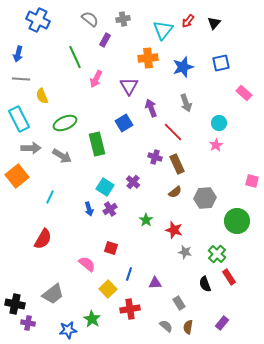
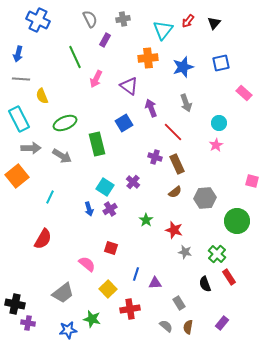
gray semicircle at (90, 19): rotated 24 degrees clockwise
purple triangle at (129, 86): rotated 24 degrees counterclockwise
blue line at (129, 274): moved 7 px right
gray trapezoid at (53, 294): moved 10 px right, 1 px up
green star at (92, 319): rotated 18 degrees counterclockwise
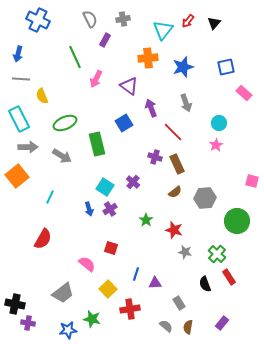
blue square at (221, 63): moved 5 px right, 4 px down
gray arrow at (31, 148): moved 3 px left, 1 px up
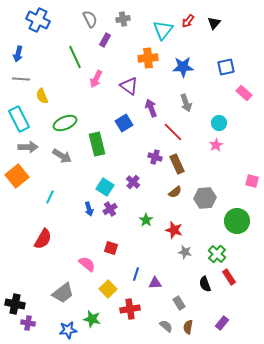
blue star at (183, 67): rotated 15 degrees clockwise
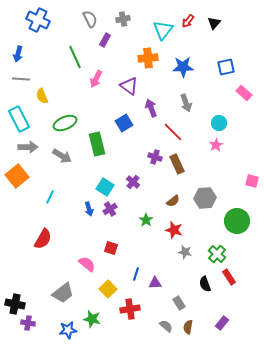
brown semicircle at (175, 192): moved 2 px left, 9 px down
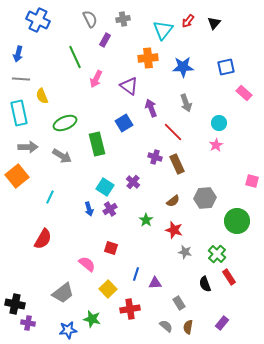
cyan rectangle at (19, 119): moved 6 px up; rotated 15 degrees clockwise
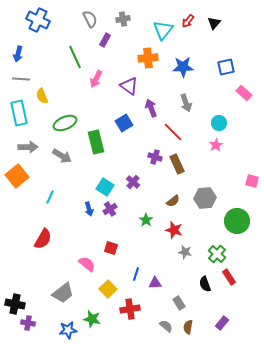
green rectangle at (97, 144): moved 1 px left, 2 px up
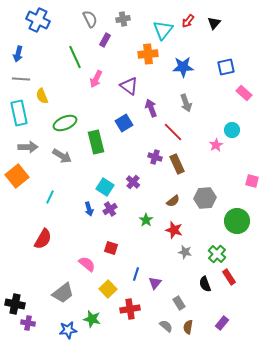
orange cross at (148, 58): moved 4 px up
cyan circle at (219, 123): moved 13 px right, 7 px down
purple triangle at (155, 283): rotated 48 degrees counterclockwise
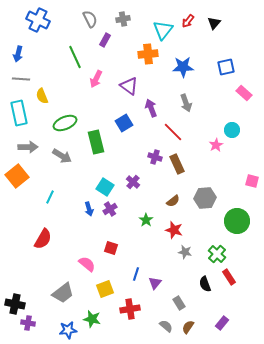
yellow square at (108, 289): moved 3 px left; rotated 24 degrees clockwise
brown semicircle at (188, 327): rotated 24 degrees clockwise
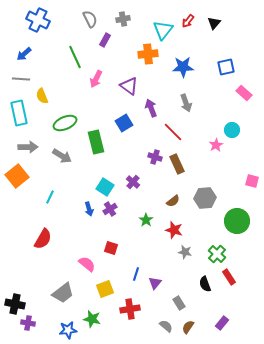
blue arrow at (18, 54): moved 6 px right; rotated 35 degrees clockwise
